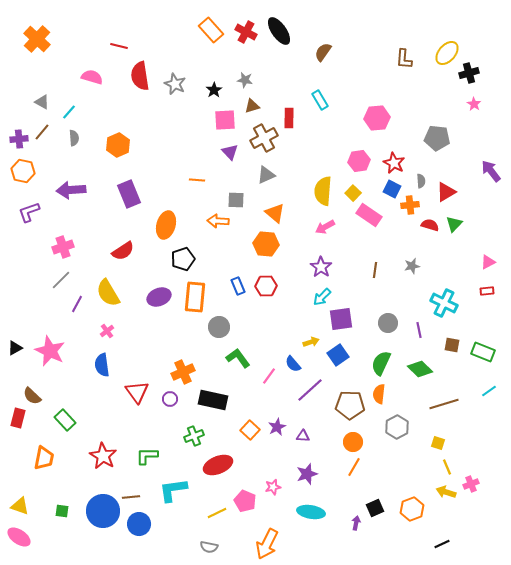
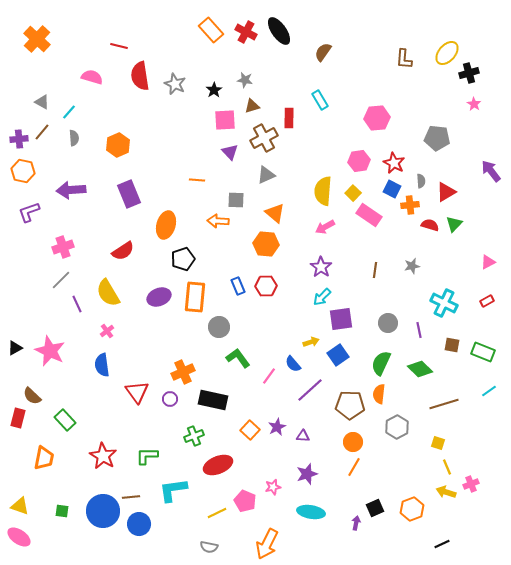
red rectangle at (487, 291): moved 10 px down; rotated 24 degrees counterclockwise
purple line at (77, 304): rotated 54 degrees counterclockwise
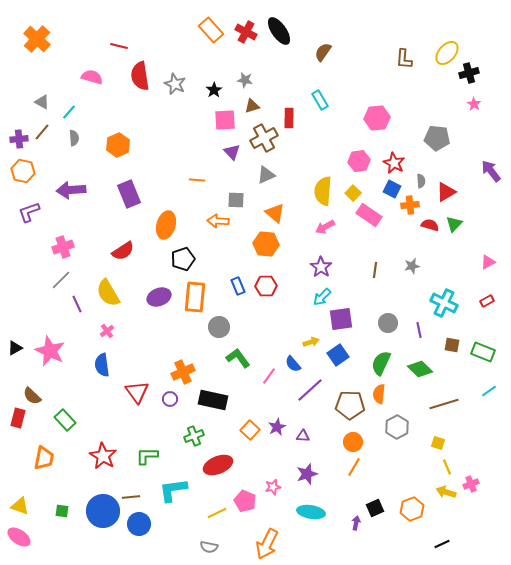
purple triangle at (230, 152): moved 2 px right
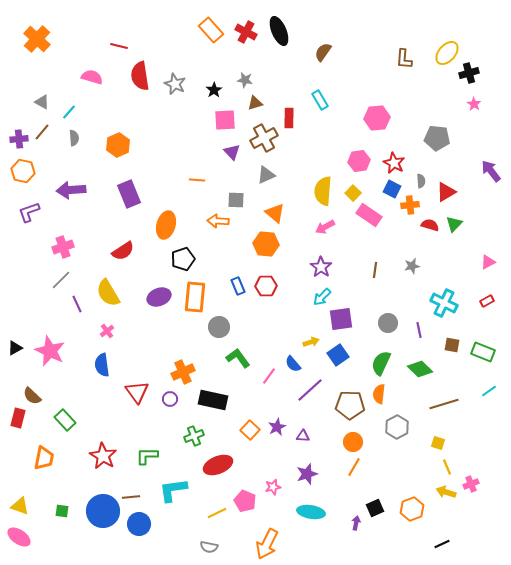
black ellipse at (279, 31): rotated 12 degrees clockwise
brown triangle at (252, 106): moved 3 px right, 3 px up
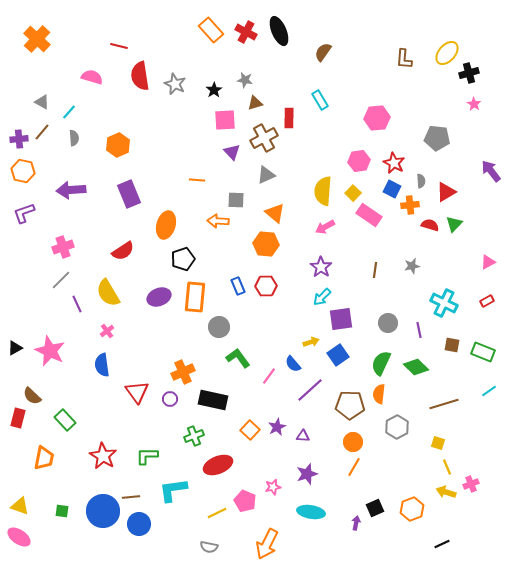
purple L-shape at (29, 212): moved 5 px left, 1 px down
green diamond at (420, 369): moved 4 px left, 2 px up
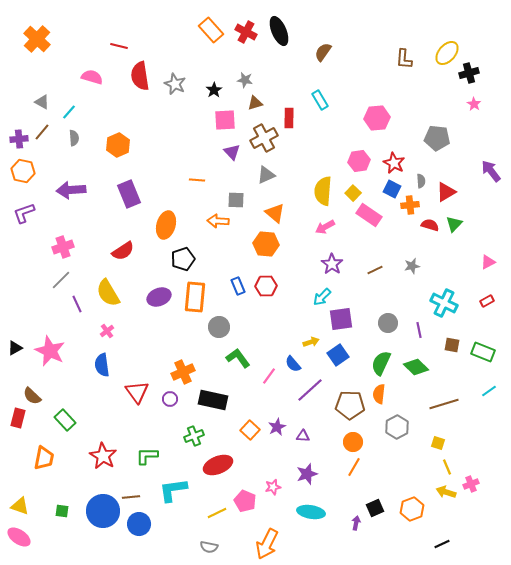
purple star at (321, 267): moved 11 px right, 3 px up
brown line at (375, 270): rotated 56 degrees clockwise
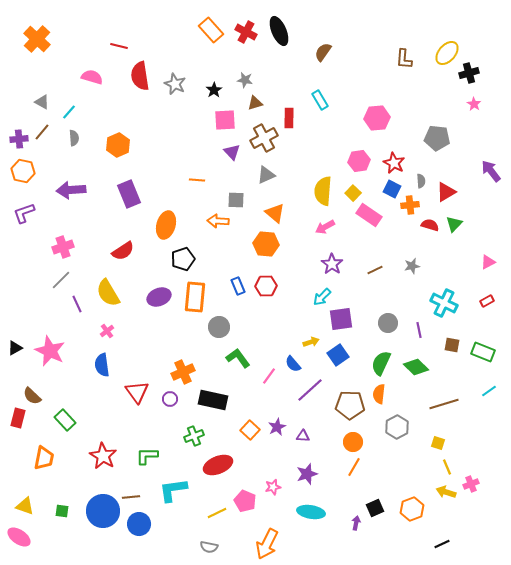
yellow triangle at (20, 506): moved 5 px right
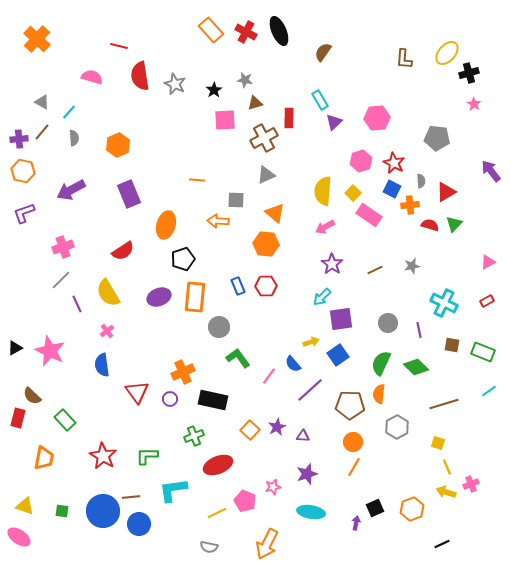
purple triangle at (232, 152): moved 102 px right, 30 px up; rotated 30 degrees clockwise
pink hexagon at (359, 161): moved 2 px right; rotated 10 degrees counterclockwise
purple arrow at (71, 190): rotated 24 degrees counterclockwise
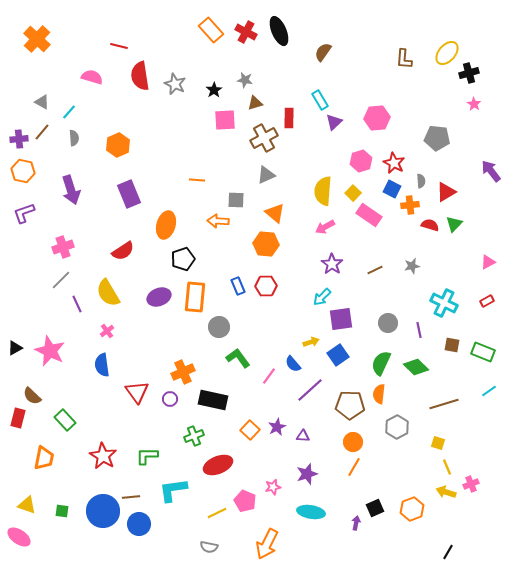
purple arrow at (71, 190): rotated 80 degrees counterclockwise
yellow triangle at (25, 506): moved 2 px right, 1 px up
black line at (442, 544): moved 6 px right, 8 px down; rotated 35 degrees counterclockwise
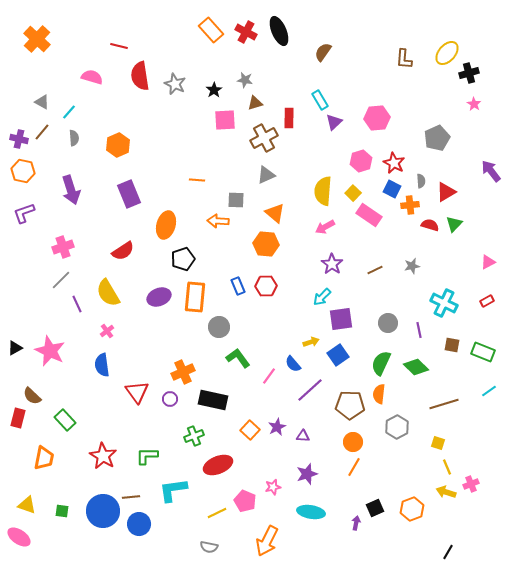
gray pentagon at (437, 138): rotated 30 degrees counterclockwise
purple cross at (19, 139): rotated 18 degrees clockwise
orange arrow at (267, 544): moved 3 px up
